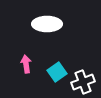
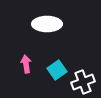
cyan square: moved 2 px up
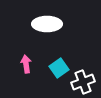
cyan square: moved 2 px right, 2 px up
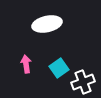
white ellipse: rotated 12 degrees counterclockwise
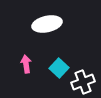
cyan square: rotated 12 degrees counterclockwise
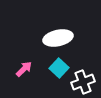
white ellipse: moved 11 px right, 14 px down
pink arrow: moved 2 px left, 5 px down; rotated 54 degrees clockwise
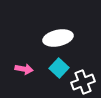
pink arrow: rotated 54 degrees clockwise
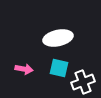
cyan square: rotated 30 degrees counterclockwise
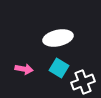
cyan square: rotated 18 degrees clockwise
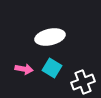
white ellipse: moved 8 px left, 1 px up
cyan square: moved 7 px left
